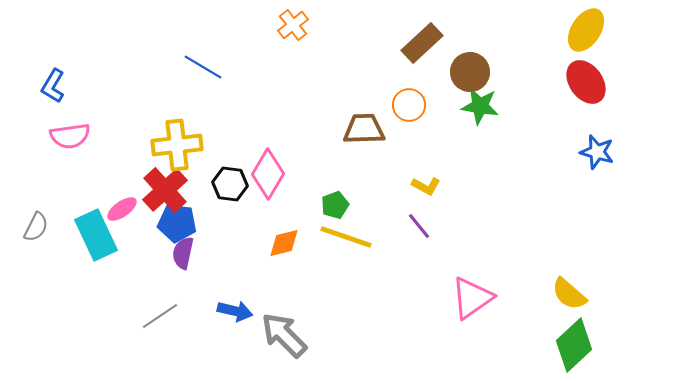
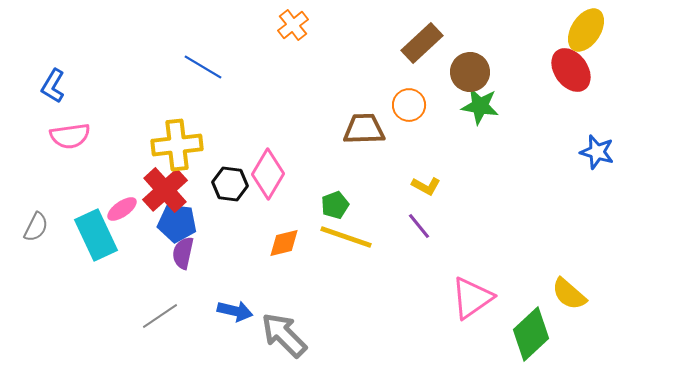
red ellipse: moved 15 px left, 12 px up
green diamond: moved 43 px left, 11 px up
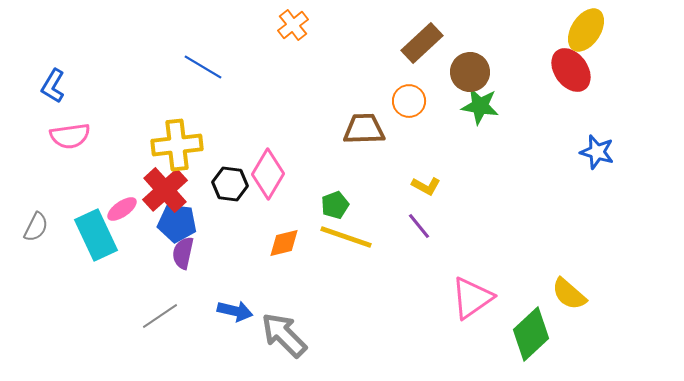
orange circle: moved 4 px up
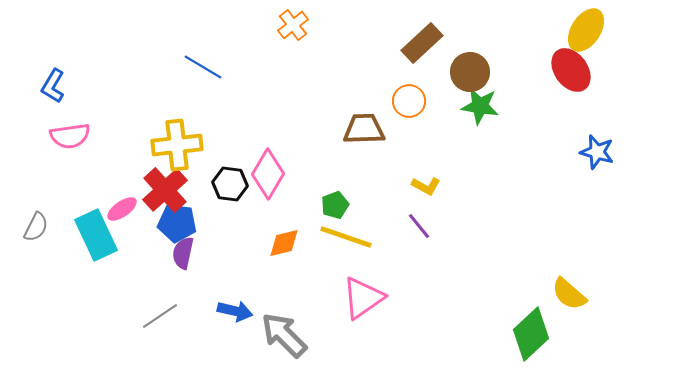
pink triangle: moved 109 px left
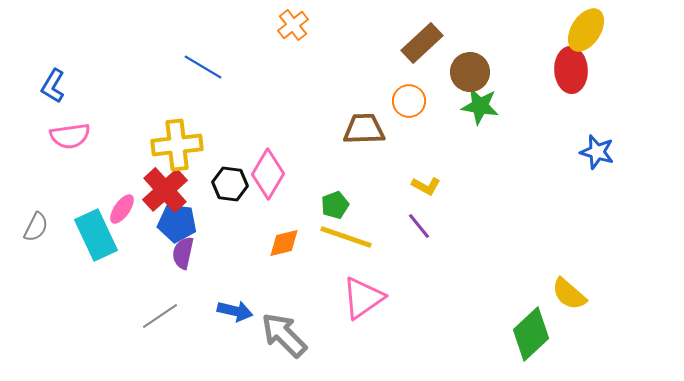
red ellipse: rotated 33 degrees clockwise
pink ellipse: rotated 20 degrees counterclockwise
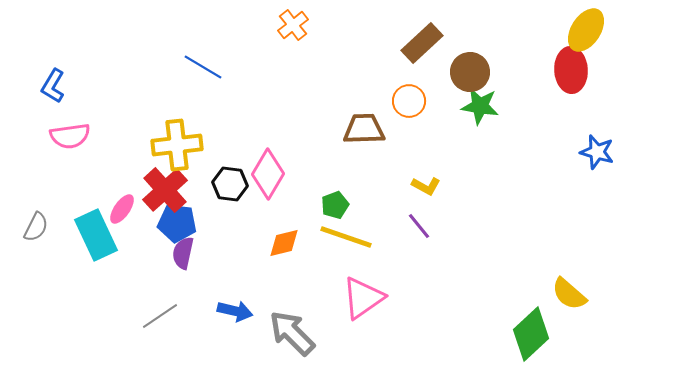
gray arrow: moved 8 px right, 2 px up
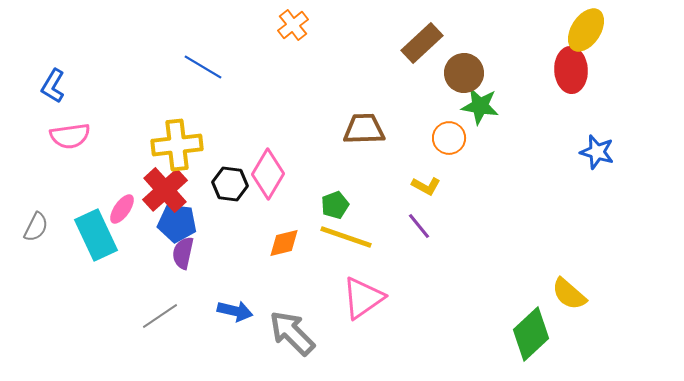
brown circle: moved 6 px left, 1 px down
orange circle: moved 40 px right, 37 px down
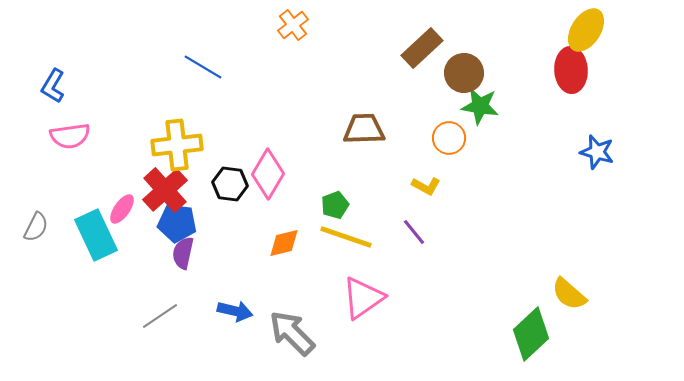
brown rectangle: moved 5 px down
purple line: moved 5 px left, 6 px down
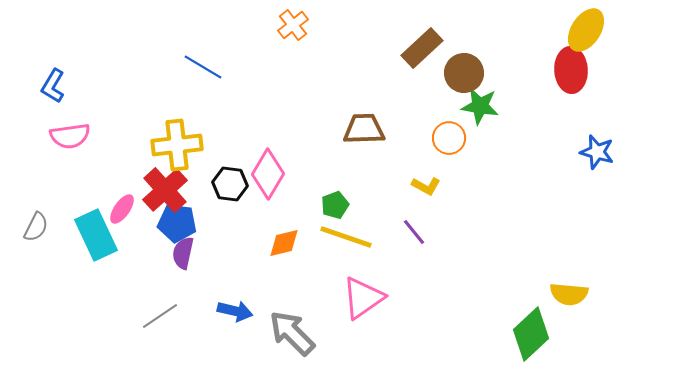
yellow semicircle: rotated 36 degrees counterclockwise
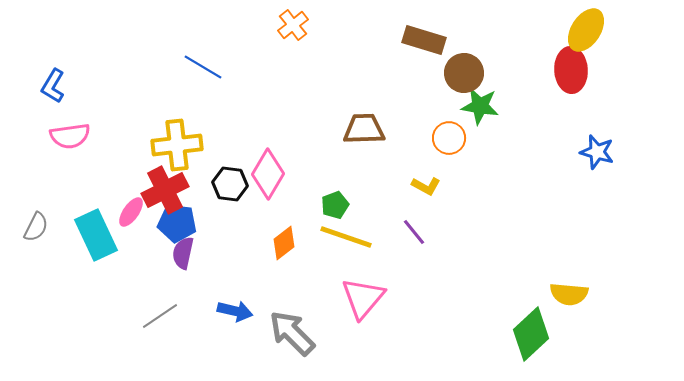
brown rectangle: moved 2 px right, 8 px up; rotated 60 degrees clockwise
red cross: rotated 15 degrees clockwise
pink ellipse: moved 9 px right, 3 px down
orange diamond: rotated 24 degrees counterclockwise
pink triangle: rotated 15 degrees counterclockwise
